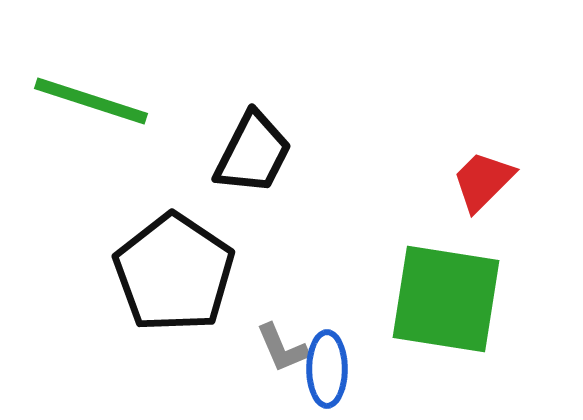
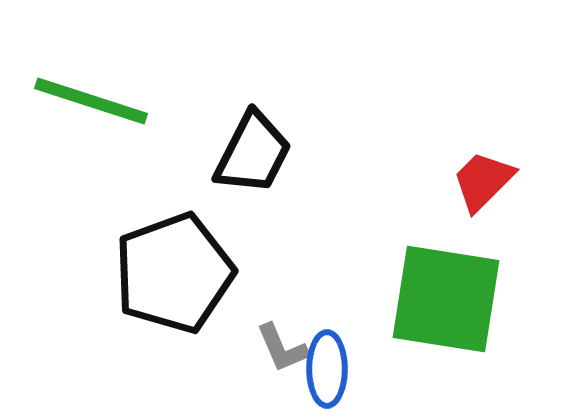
black pentagon: rotated 18 degrees clockwise
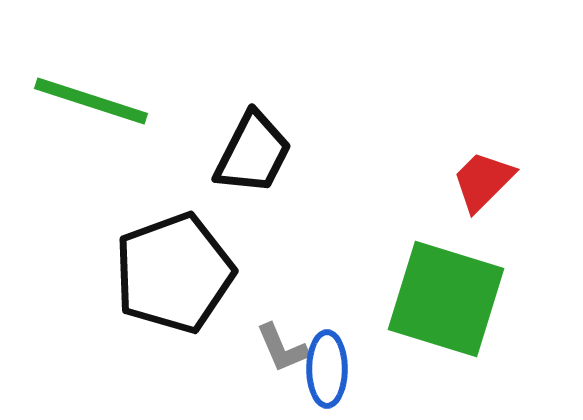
green square: rotated 8 degrees clockwise
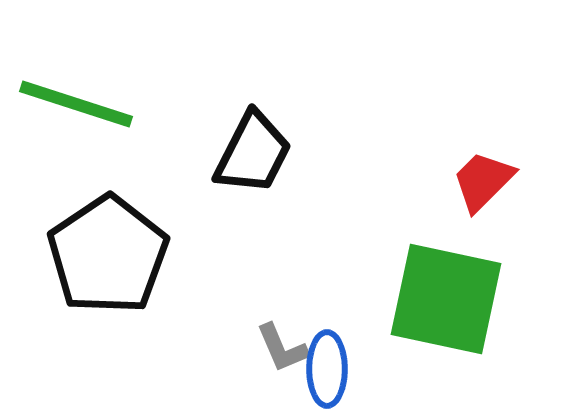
green line: moved 15 px left, 3 px down
black pentagon: moved 66 px left, 18 px up; rotated 14 degrees counterclockwise
green square: rotated 5 degrees counterclockwise
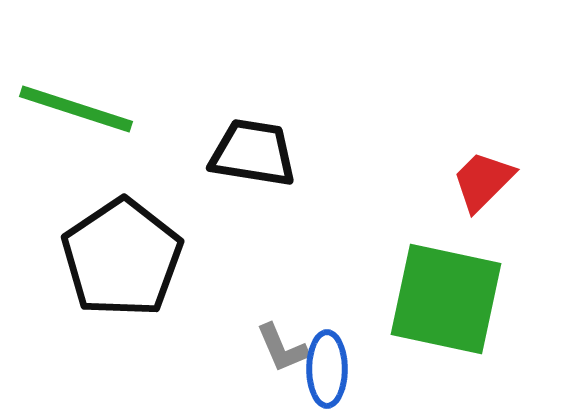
green line: moved 5 px down
black trapezoid: rotated 108 degrees counterclockwise
black pentagon: moved 14 px right, 3 px down
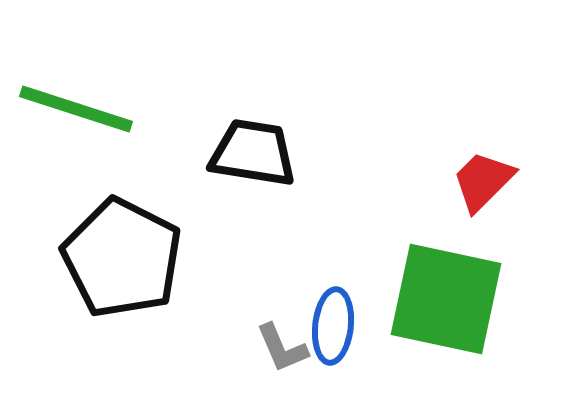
black pentagon: rotated 11 degrees counterclockwise
blue ellipse: moved 6 px right, 43 px up; rotated 6 degrees clockwise
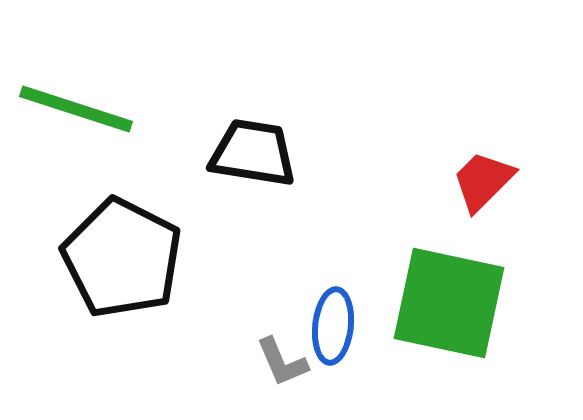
green square: moved 3 px right, 4 px down
gray L-shape: moved 14 px down
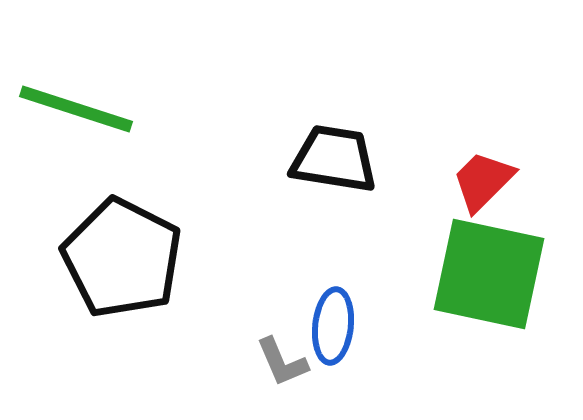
black trapezoid: moved 81 px right, 6 px down
green square: moved 40 px right, 29 px up
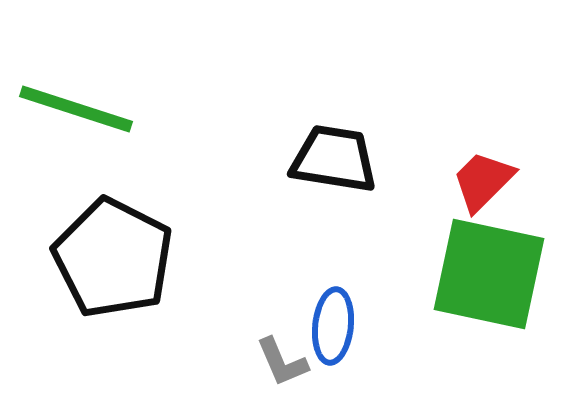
black pentagon: moved 9 px left
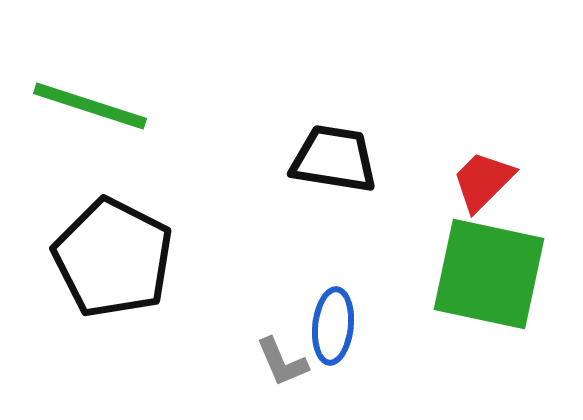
green line: moved 14 px right, 3 px up
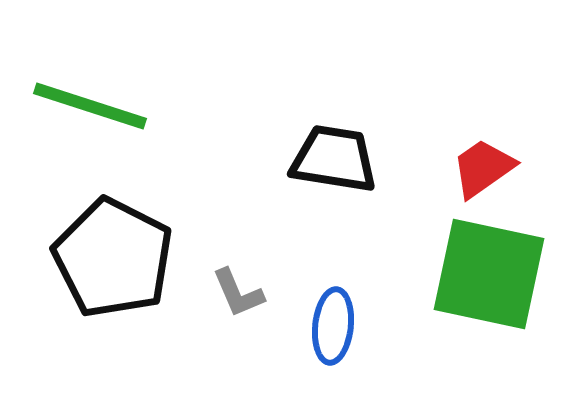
red trapezoid: moved 13 px up; rotated 10 degrees clockwise
gray L-shape: moved 44 px left, 69 px up
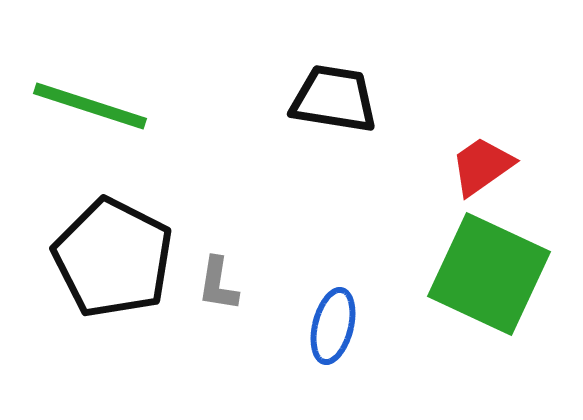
black trapezoid: moved 60 px up
red trapezoid: moved 1 px left, 2 px up
green square: rotated 13 degrees clockwise
gray L-shape: moved 20 px left, 9 px up; rotated 32 degrees clockwise
blue ellipse: rotated 8 degrees clockwise
